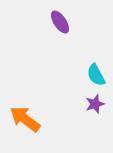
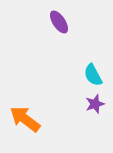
purple ellipse: moved 1 px left
cyan semicircle: moved 3 px left
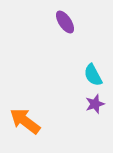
purple ellipse: moved 6 px right
orange arrow: moved 2 px down
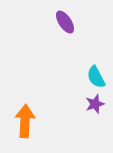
cyan semicircle: moved 3 px right, 2 px down
orange arrow: rotated 56 degrees clockwise
